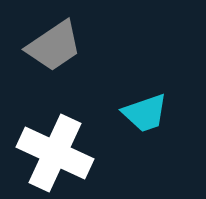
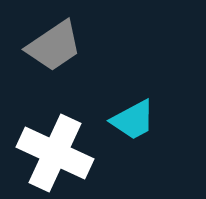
cyan trapezoid: moved 12 px left, 7 px down; rotated 9 degrees counterclockwise
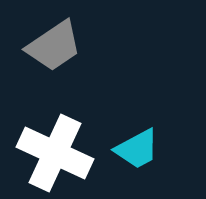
cyan trapezoid: moved 4 px right, 29 px down
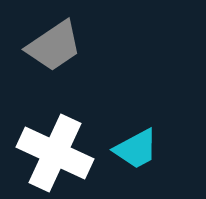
cyan trapezoid: moved 1 px left
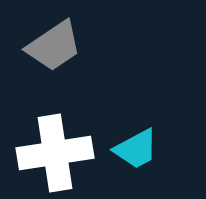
white cross: rotated 34 degrees counterclockwise
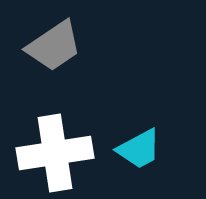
cyan trapezoid: moved 3 px right
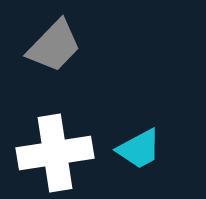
gray trapezoid: rotated 12 degrees counterclockwise
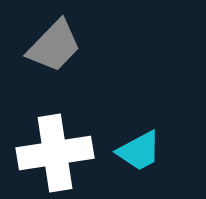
cyan trapezoid: moved 2 px down
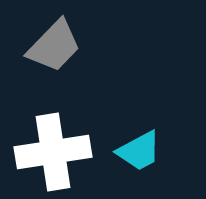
white cross: moved 2 px left, 1 px up
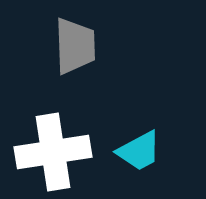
gray trapezoid: moved 21 px right; rotated 46 degrees counterclockwise
